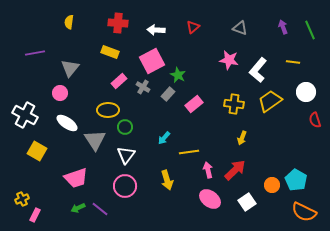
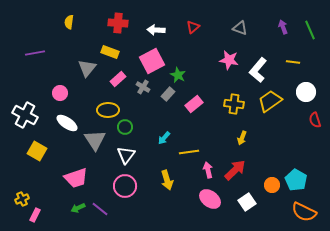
gray triangle at (70, 68): moved 17 px right
pink rectangle at (119, 81): moved 1 px left, 2 px up
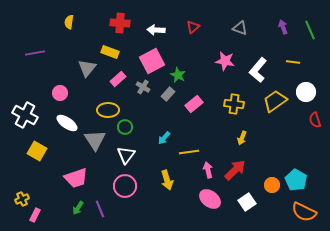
red cross at (118, 23): moved 2 px right
pink star at (229, 60): moved 4 px left, 1 px down
yellow trapezoid at (270, 101): moved 5 px right
green arrow at (78, 208): rotated 32 degrees counterclockwise
purple line at (100, 209): rotated 30 degrees clockwise
